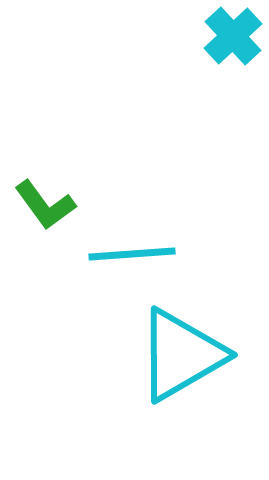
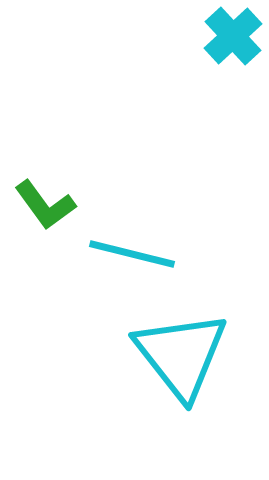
cyan line: rotated 18 degrees clockwise
cyan triangle: rotated 38 degrees counterclockwise
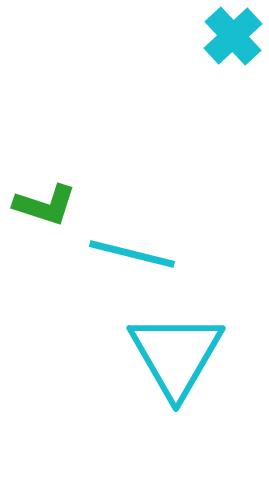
green L-shape: rotated 36 degrees counterclockwise
cyan triangle: moved 5 px left; rotated 8 degrees clockwise
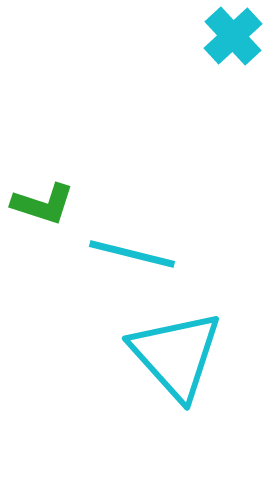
green L-shape: moved 2 px left, 1 px up
cyan triangle: rotated 12 degrees counterclockwise
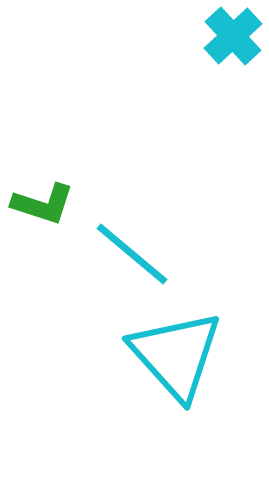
cyan line: rotated 26 degrees clockwise
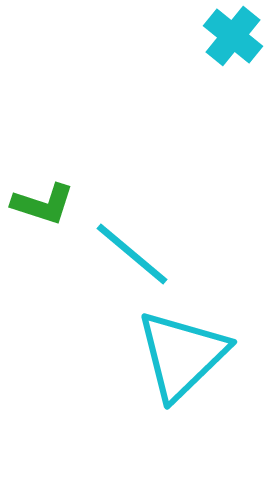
cyan cross: rotated 8 degrees counterclockwise
cyan triangle: moved 6 px right; rotated 28 degrees clockwise
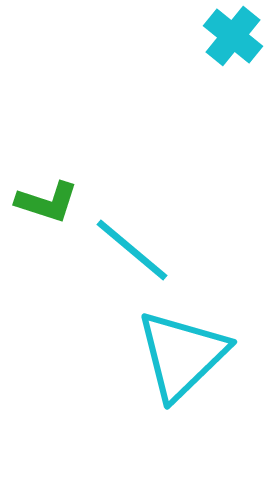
green L-shape: moved 4 px right, 2 px up
cyan line: moved 4 px up
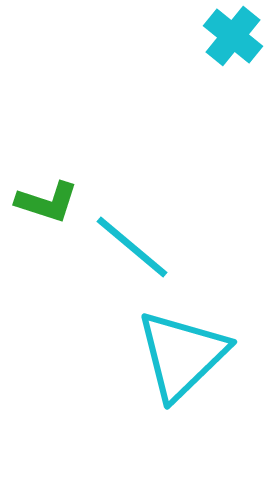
cyan line: moved 3 px up
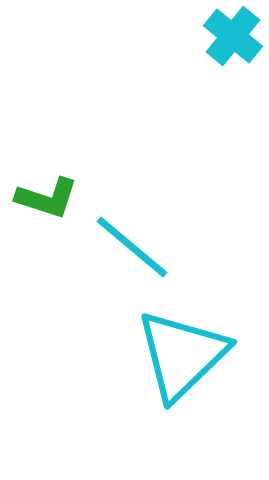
green L-shape: moved 4 px up
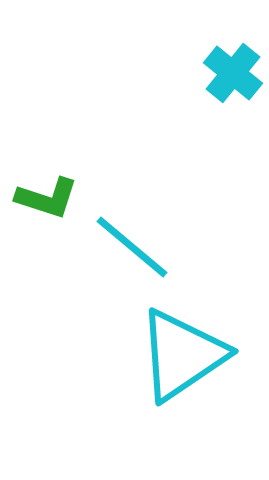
cyan cross: moved 37 px down
cyan triangle: rotated 10 degrees clockwise
